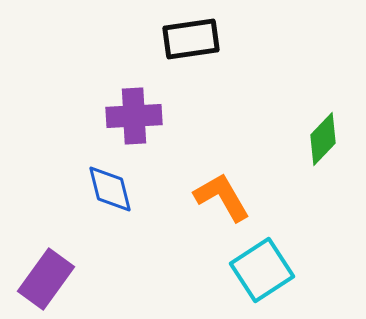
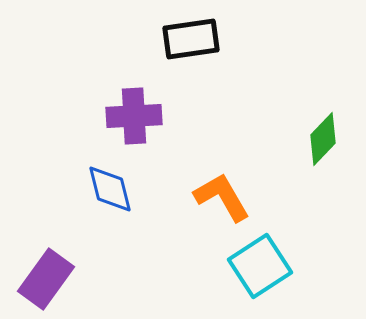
cyan square: moved 2 px left, 4 px up
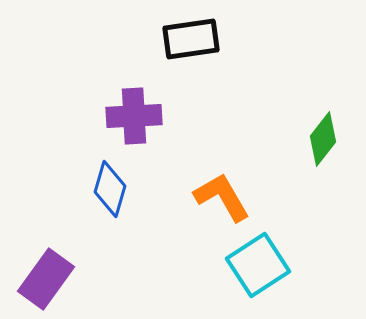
green diamond: rotated 6 degrees counterclockwise
blue diamond: rotated 30 degrees clockwise
cyan square: moved 2 px left, 1 px up
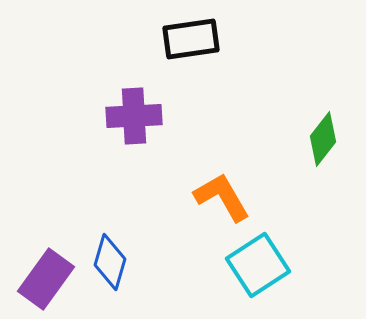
blue diamond: moved 73 px down
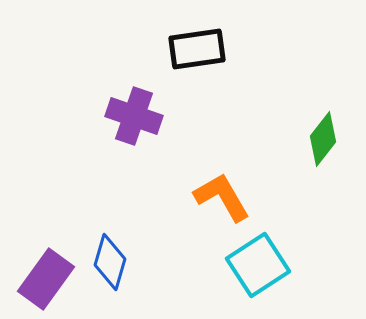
black rectangle: moved 6 px right, 10 px down
purple cross: rotated 22 degrees clockwise
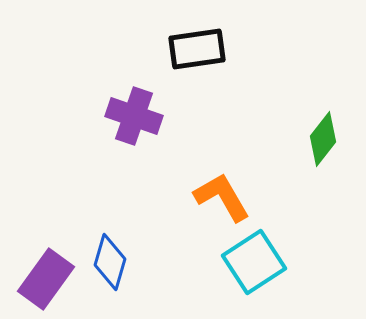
cyan square: moved 4 px left, 3 px up
